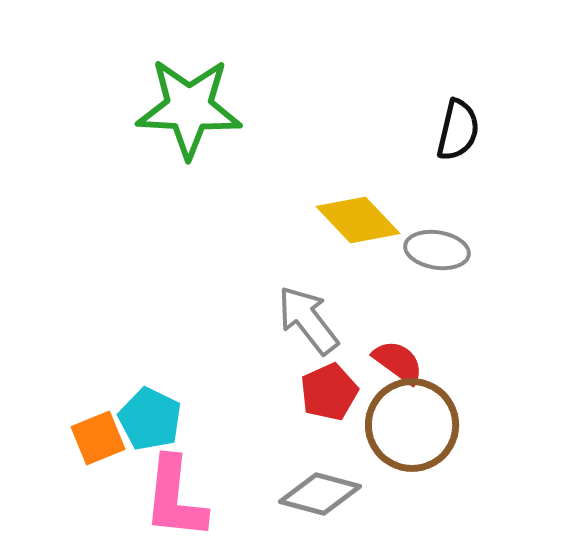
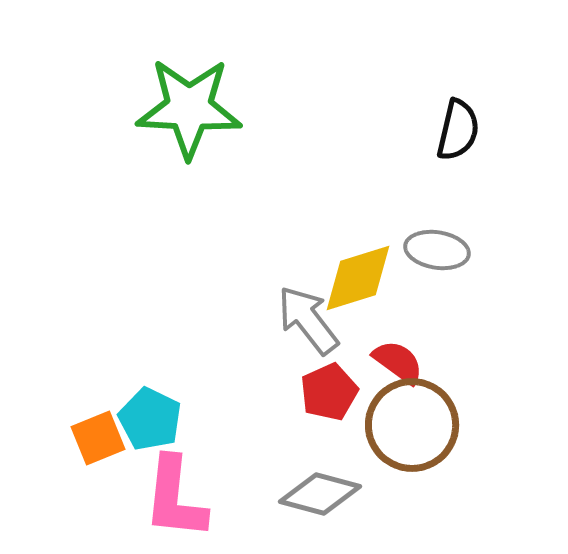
yellow diamond: moved 58 px down; rotated 64 degrees counterclockwise
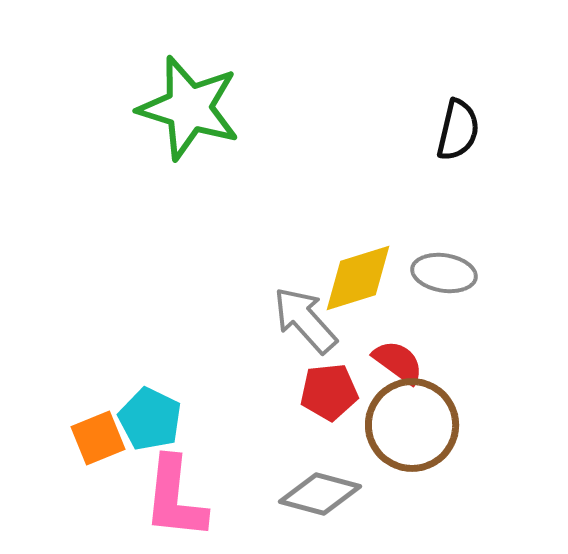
green star: rotated 14 degrees clockwise
gray ellipse: moved 7 px right, 23 px down
gray arrow: moved 3 px left; rotated 4 degrees counterclockwise
red pentagon: rotated 18 degrees clockwise
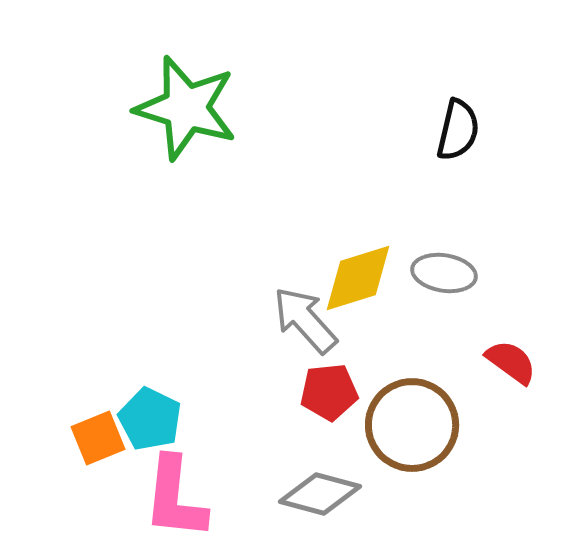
green star: moved 3 px left
red semicircle: moved 113 px right
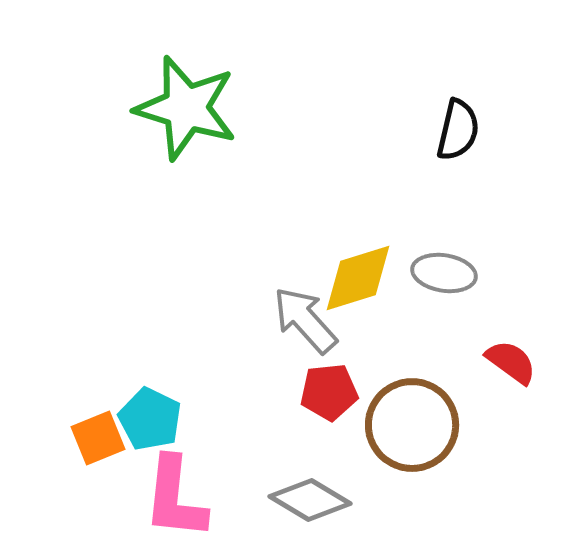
gray diamond: moved 10 px left, 6 px down; rotated 16 degrees clockwise
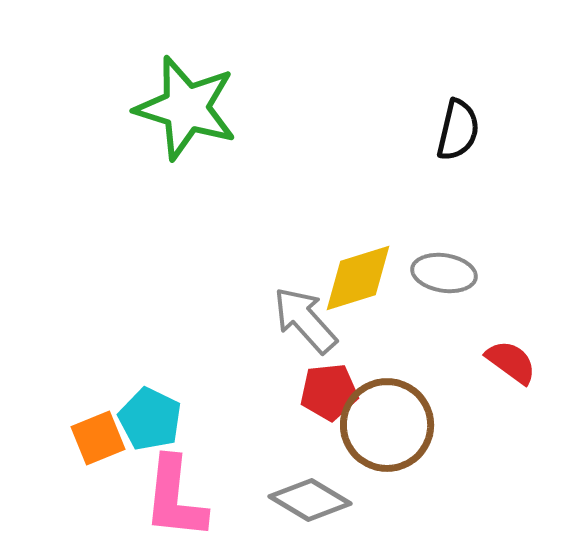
brown circle: moved 25 px left
